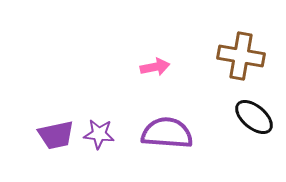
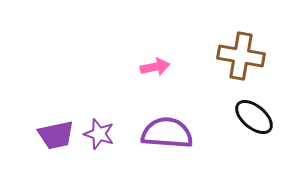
purple star: rotated 12 degrees clockwise
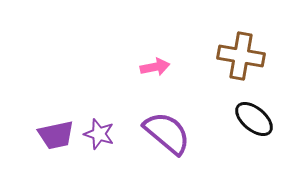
black ellipse: moved 2 px down
purple semicircle: rotated 36 degrees clockwise
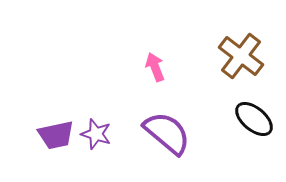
brown cross: rotated 27 degrees clockwise
pink arrow: rotated 100 degrees counterclockwise
purple star: moved 3 px left
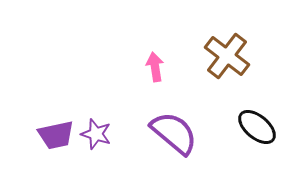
brown cross: moved 14 px left
pink arrow: rotated 12 degrees clockwise
black ellipse: moved 3 px right, 8 px down
purple semicircle: moved 7 px right
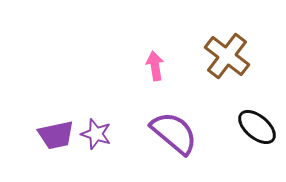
pink arrow: moved 1 px up
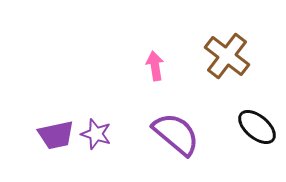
purple semicircle: moved 2 px right, 1 px down
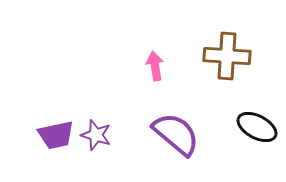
brown cross: rotated 33 degrees counterclockwise
black ellipse: rotated 12 degrees counterclockwise
purple star: moved 1 px down
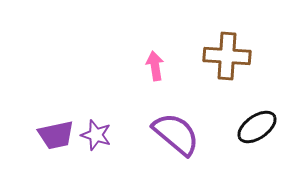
black ellipse: rotated 63 degrees counterclockwise
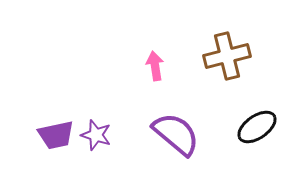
brown cross: rotated 18 degrees counterclockwise
